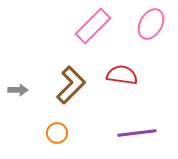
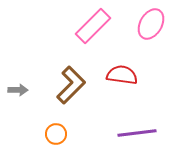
orange circle: moved 1 px left, 1 px down
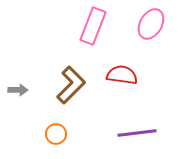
pink rectangle: rotated 24 degrees counterclockwise
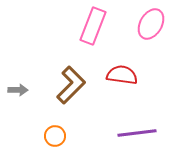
orange circle: moved 1 px left, 2 px down
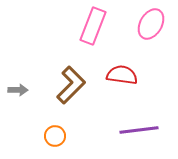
purple line: moved 2 px right, 3 px up
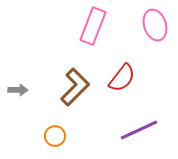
pink ellipse: moved 4 px right, 1 px down; rotated 48 degrees counterclockwise
red semicircle: moved 3 px down; rotated 120 degrees clockwise
brown L-shape: moved 4 px right, 2 px down
purple line: rotated 18 degrees counterclockwise
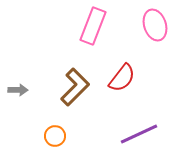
purple line: moved 4 px down
